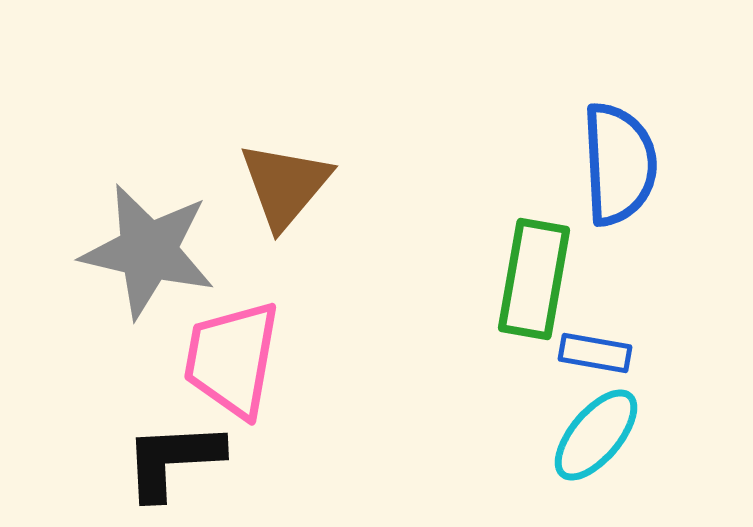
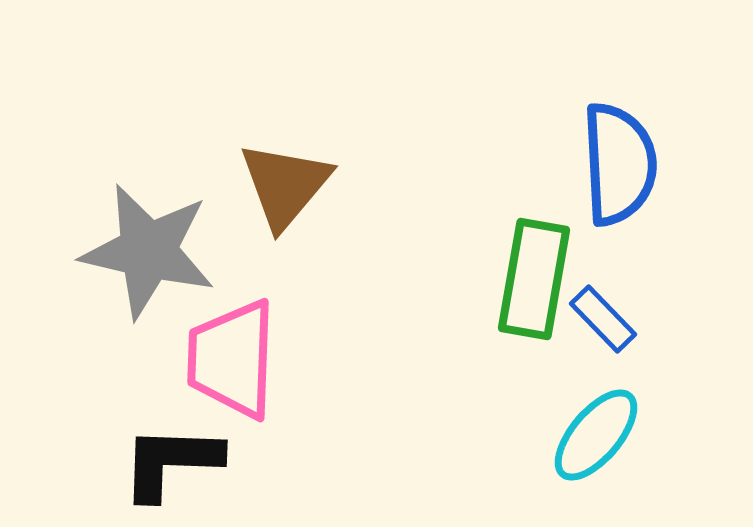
blue rectangle: moved 8 px right, 34 px up; rotated 36 degrees clockwise
pink trapezoid: rotated 8 degrees counterclockwise
black L-shape: moved 2 px left, 2 px down; rotated 5 degrees clockwise
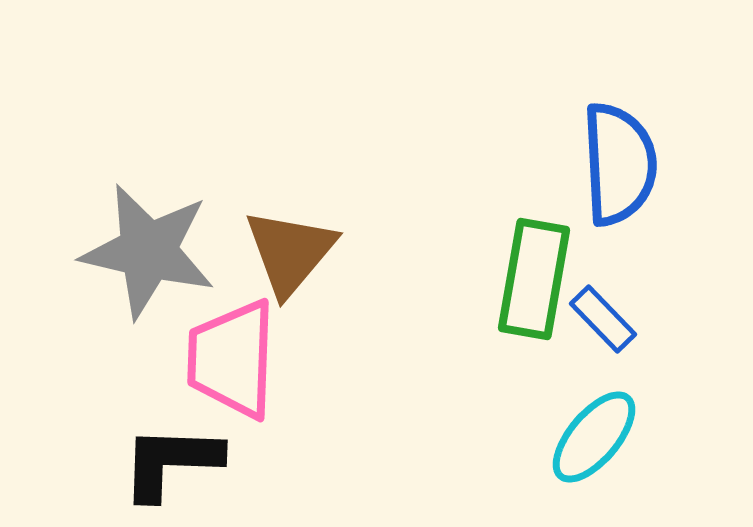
brown triangle: moved 5 px right, 67 px down
cyan ellipse: moved 2 px left, 2 px down
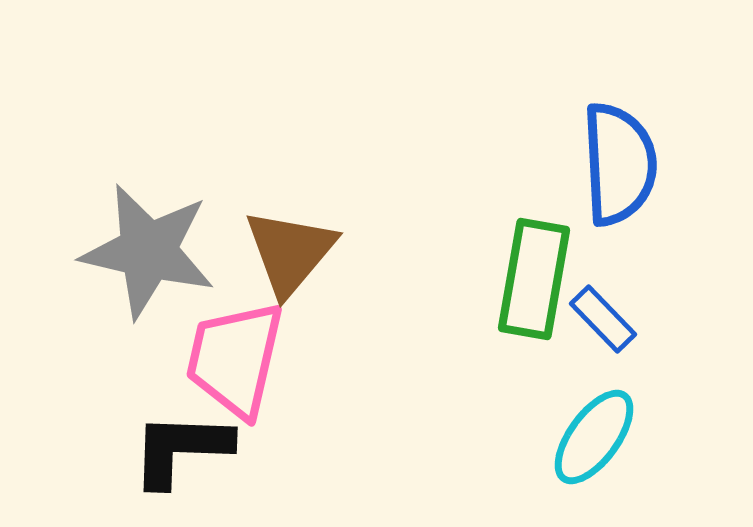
pink trapezoid: moved 3 px right; rotated 11 degrees clockwise
cyan ellipse: rotated 4 degrees counterclockwise
black L-shape: moved 10 px right, 13 px up
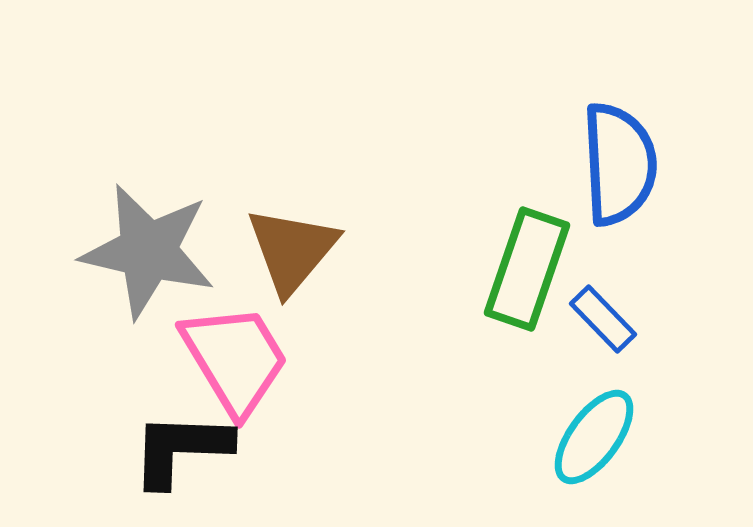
brown triangle: moved 2 px right, 2 px up
green rectangle: moved 7 px left, 10 px up; rotated 9 degrees clockwise
pink trapezoid: rotated 136 degrees clockwise
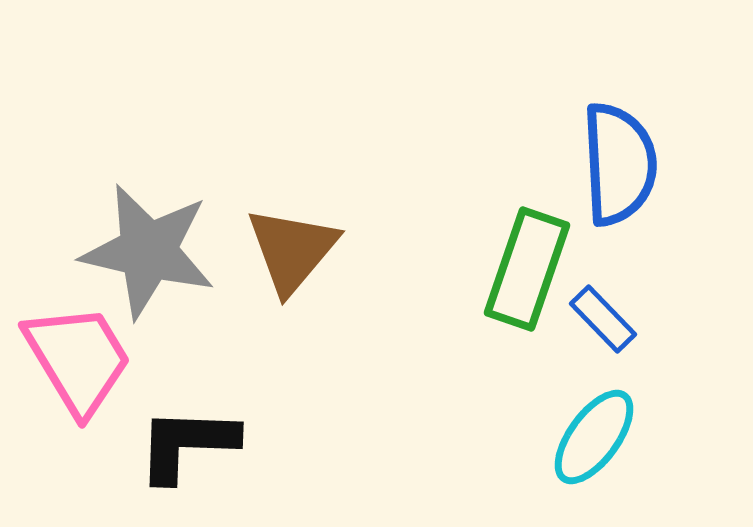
pink trapezoid: moved 157 px left
black L-shape: moved 6 px right, 5 px up
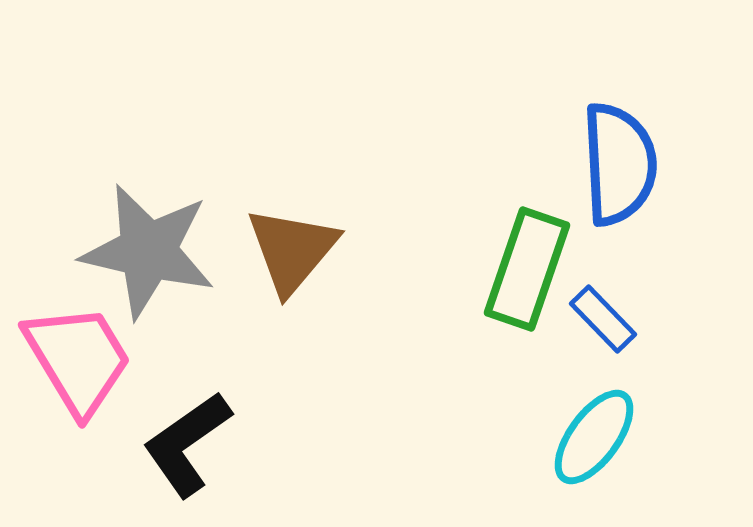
black L-shape: rotated 37 degrees counterclockwise
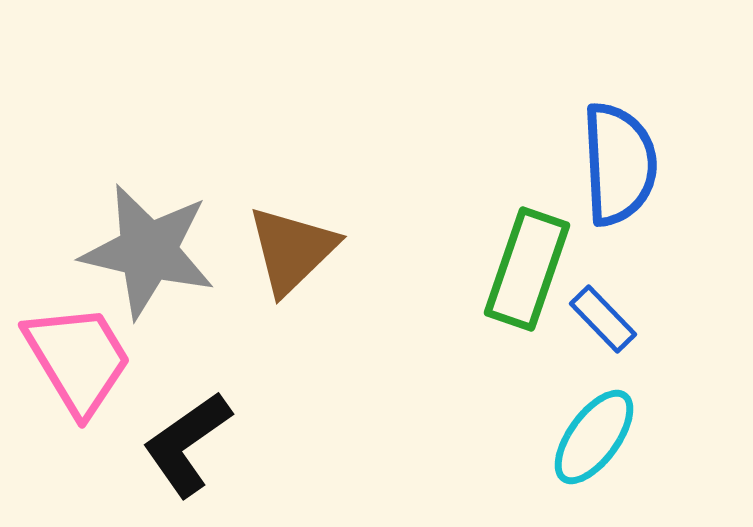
brown triangle: rotated 6 degrees clockwise
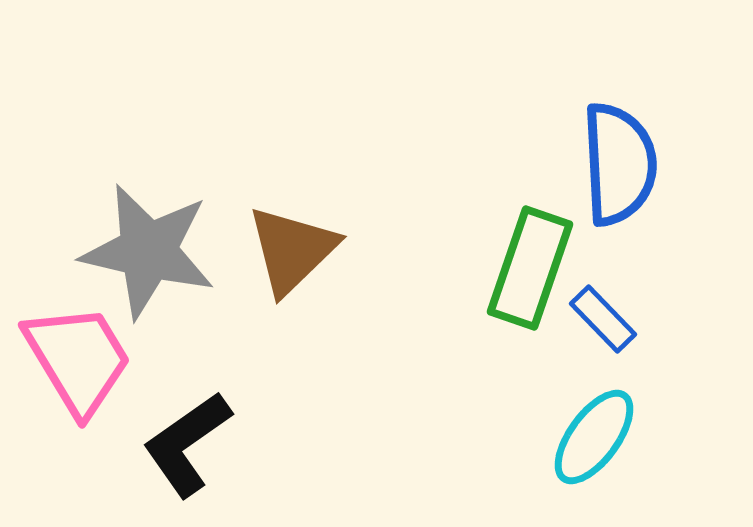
green rectangle: moved 3 px right, 1 px up
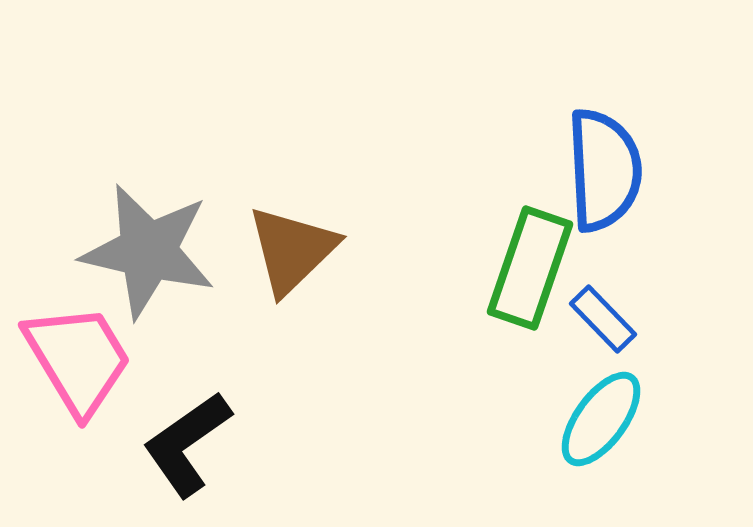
blue semicircle: moved 15 px left, 6 px down
cyan ellipse: moved 7 px right, 18 px up
